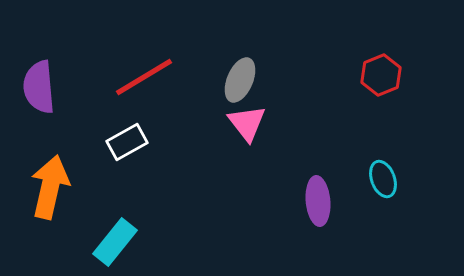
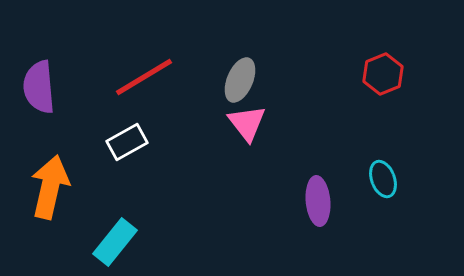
red hexagon: moved 2 px right, 1 px up
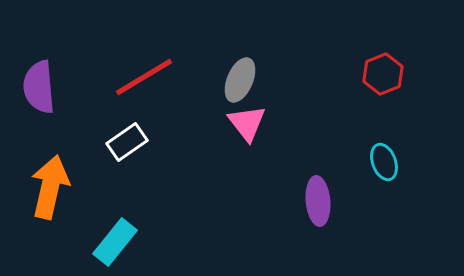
white rectangle: rotated 6 degrees counterclockwise
cyan ellipse: moved 1 px right, 17 px up
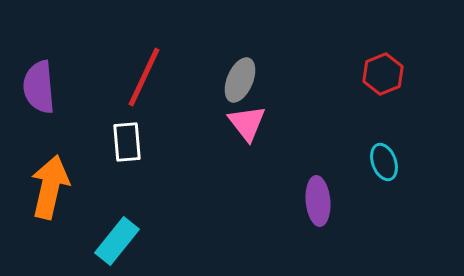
red line: rotated 34 degrees counterclockwise
white rectangle: rotated 60 degrees counterclockwise
cyan rectangle: moved 2 px right, 1 px up
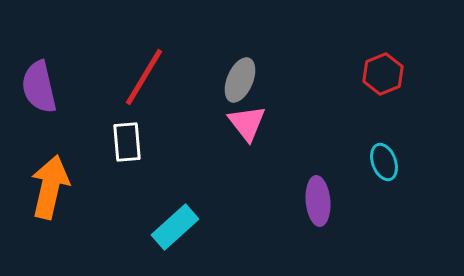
red line: rotated 6 degrees clockwise
purple semicircle: rotated 8 degrees counterclockwise
cyan rectangle: moved 58 px right, 14 px up; rotated 9 degrees clockwise
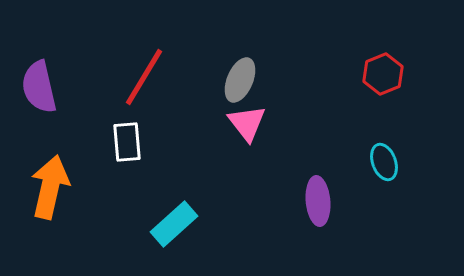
cyan rectangle: moved 1 px left, 3 px up
